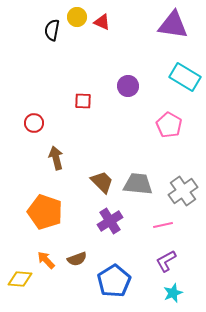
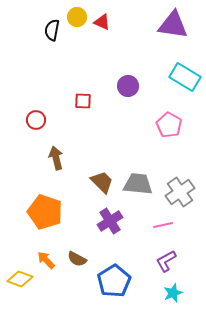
red circle: moved 2 px right, 3 px up
gray cross: moved 3 px left, 1 px down
brown semicircle: rotated 48 degrees clockwise
yellow diamond: rotated 15 degrees clockwise
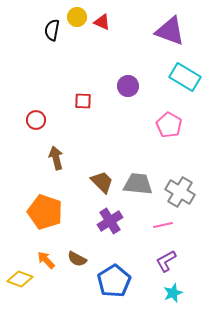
purple triangle: moved 3 px left, 6 px down; rotated 12 degrees clockwise
gray cross: rotated 24 degrees counterclockwise
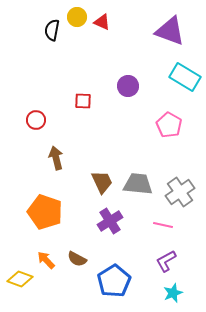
brown trapezoid: rotated 20 degrees clockwise
gray cross: rotated 24 degrees clockwise
pink line: rotated 24 degrees clockwise
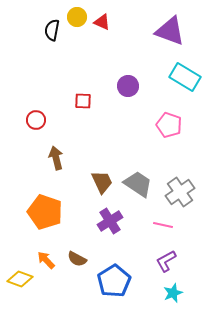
pink pentagon: rotated 10 degrees counterclockwise
gray trapezoid: rotated 28 degrees clockwise
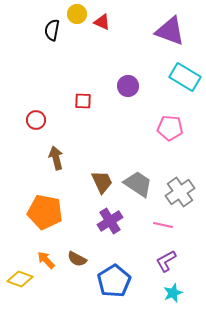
yellow circle: moved 3 px up
pink pentagon: moved 1 px right, 3 px down; rotated 15 degrees counterclockwise
orange pentagon: rotated 8 degrees counterclockwise
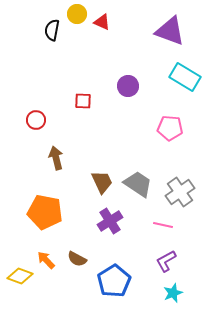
yellow diamond: moved 3 px up
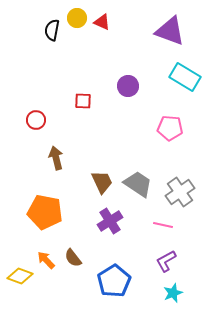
yellow circle: moved 4 px down
brown semicircle: moved 4 px left, 1 px up; rotated 24 degrees clockwise
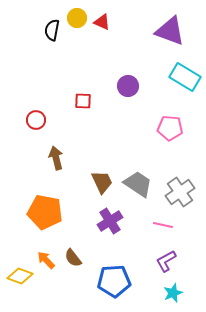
blue pentagon: rotated 28 degrees clockwise
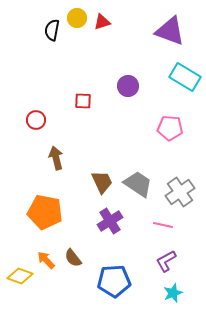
red triangle: rotated 42 degrees counterclockwise
